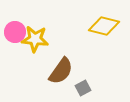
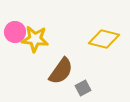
yellow diamond: moved 13 px down
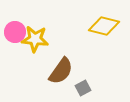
yellow diamond: moved 13 px up
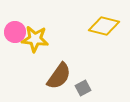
brown semicircle: moved 2 px left, 5 px down
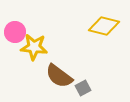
yellow star: moved 1 px left, 8 px down
brown semicircle: rotated 92 degrees clockwise
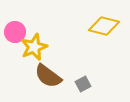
yellow star: rotated 28 degrees counterclockwise
brown semicircle: moved 11 px left
gray square: moved 4 px up
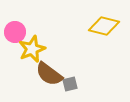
yellow star: moved 2 px left, 2 px down
brown semicircle: moved 1 px right, 2 px up
gray square: moved 13 px left; rotated 14 degrees clockwise
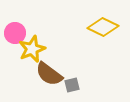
yellow diamond: moved 1 px left, 1 px down; rotated 12 degrees clockwise
pink circle: moved 1 px down
gray square: moved 2 px right, 1 px down
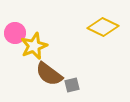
yellow star: moved 2 px right, 3 px up
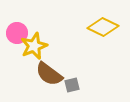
pink circle: moved 2 px right
